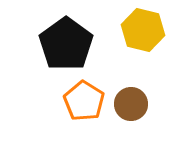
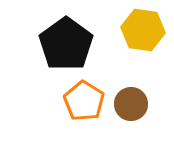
yellow hexagon: rotated 6 degrees counterclockwise
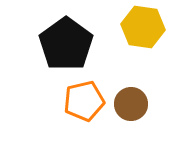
yellow hexagon: moved 3 px up
orange pentagon: rotated 27 degrees clockwise
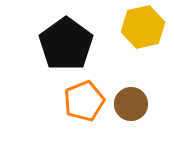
yellow hexagon: rotated 21 degrees counterclockwise
orange pentagon: rotated 9 degrees counterclockwise
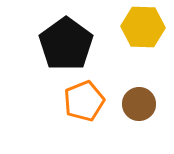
yellow hexagon: rotated 15 degrees clockwise
brown circle: moved 8 px right
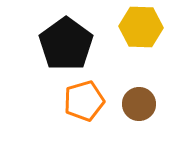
yellow hexagon: moved 2 px left
orange pentagon: rotated 6 degrees clockwise
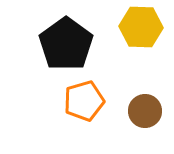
brown circle: moved 6 px right, 7 px down
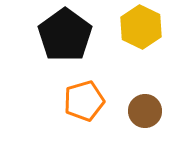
yellow hexagon: rotated 24 degrees clockwise
black pentagon: moved 1 px left, 9 px up
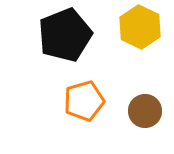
yellow hexagon: moved 1 px left
black pentagon: rotated 14 degrees clockwise
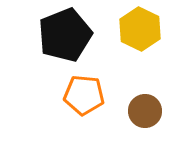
yellow hexagon: moved 2 px down
orange pentagon: moved 6 px up; rotated 21 degrees clockwise
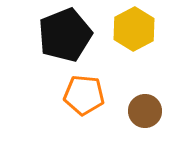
yellow hexagon: moved 6 px left; rotated 6 degrees clockwise
